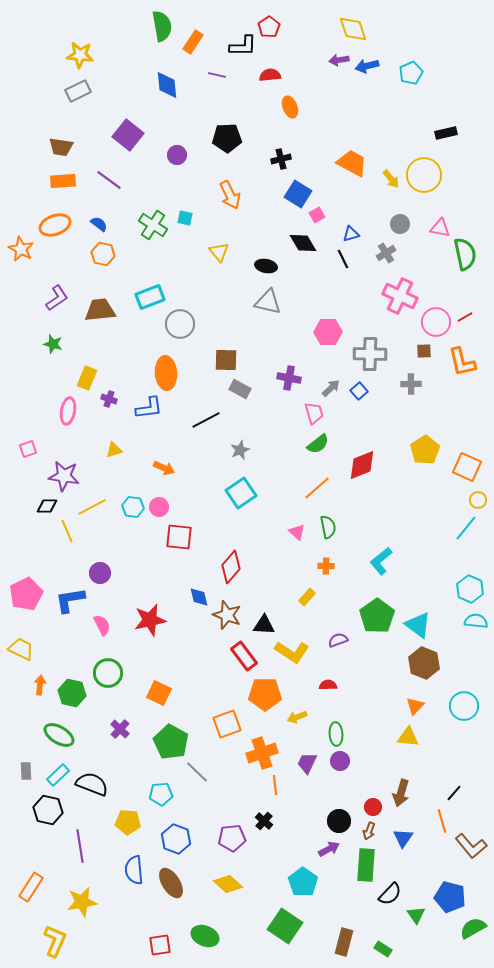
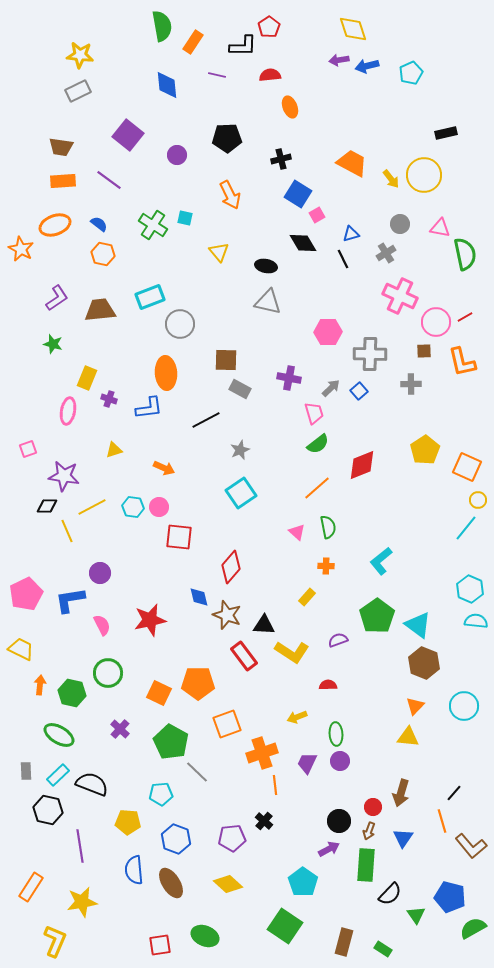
orange pentagon at (265, 694): moved 67 px left, 11 px up
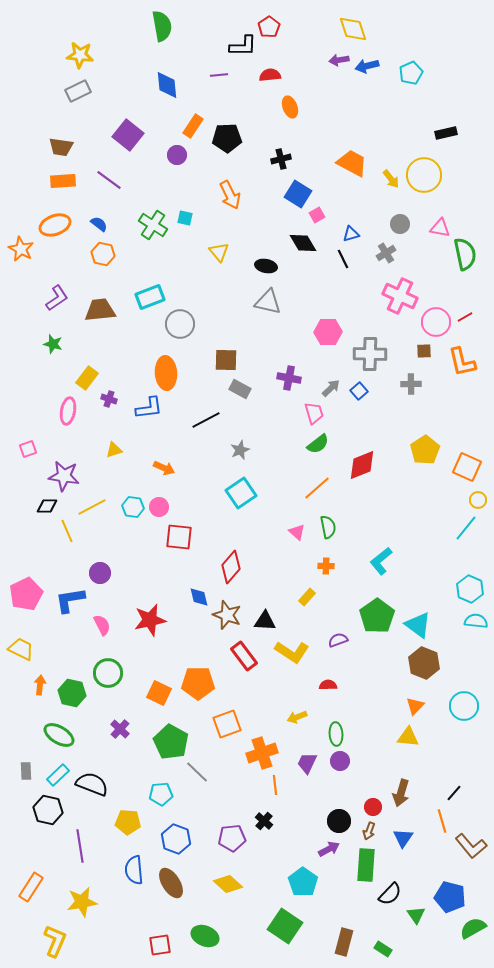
orange rectangle at (193, 42): moved 84 px down
purple line at (217, 75): moved 2 px right; rotated 18 degrees counterclockwise
yellow rectangle at (87, 378): rotated 15 degrees clockwise
black triangle at (264, 625): moved 1 px right, 4 px up
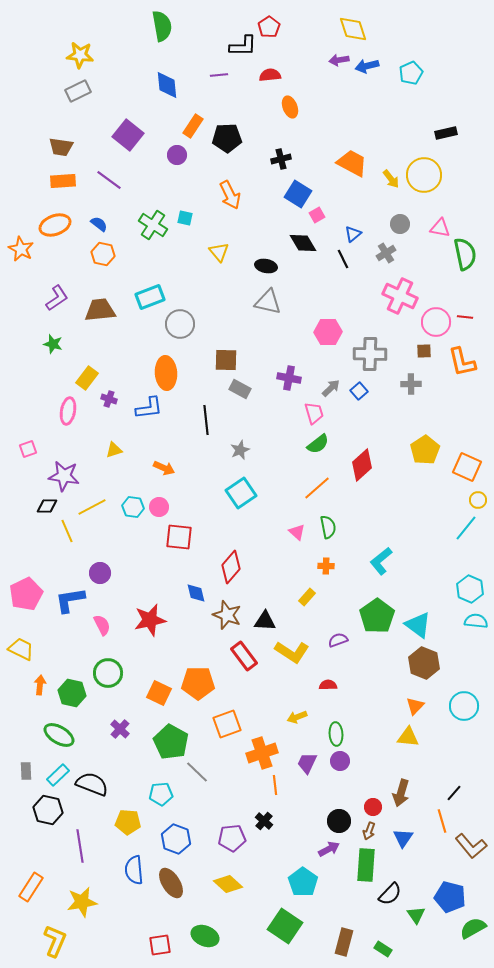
blue triangle at (351, 234): moved 2 px right; rotated 24 degrees counterclockwise
red line at (465, 317): rotated 35 degrees clockwise
black line at (206, 420): rotated 68 degrees counterclockwise
red diamond at (362, 465): rotated 20 degrees counterclockwise
blue diamond at (199, 597): moved 3 px left, 4 px up
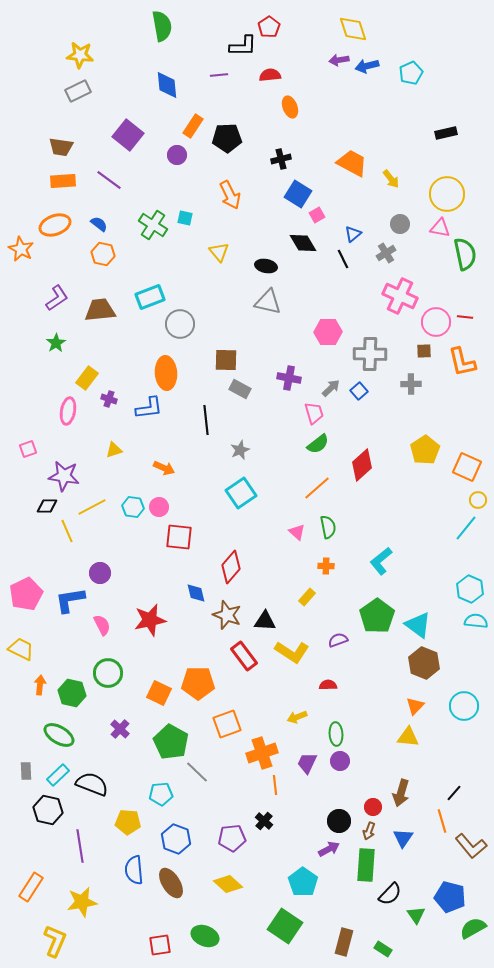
yellow circle at (424, 175): moved 23 px right, 19 px down
green star at (53, 344): moved 3 px right, 1 px up; rotated 24 degrees clockwise
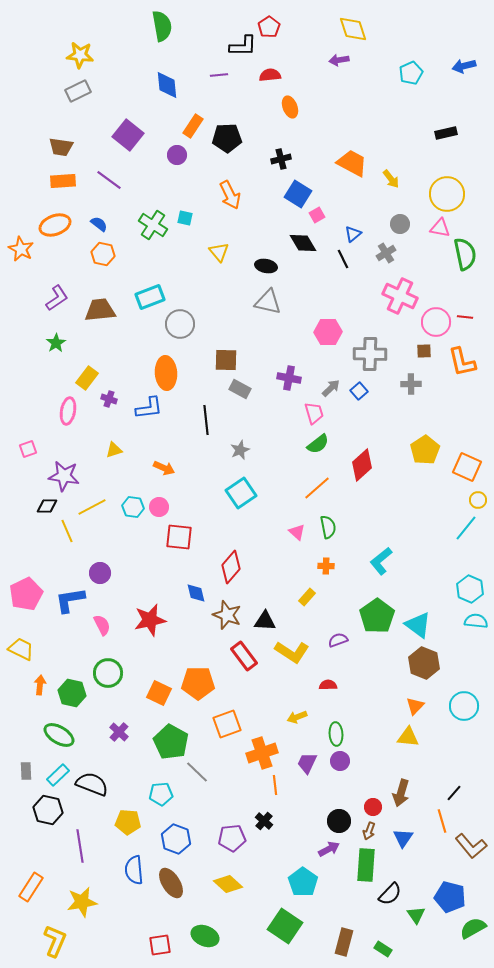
blue arrow at (367, 66): moved 97 px right
purple cross at (120, 729): moved 1 px left, 3 px down
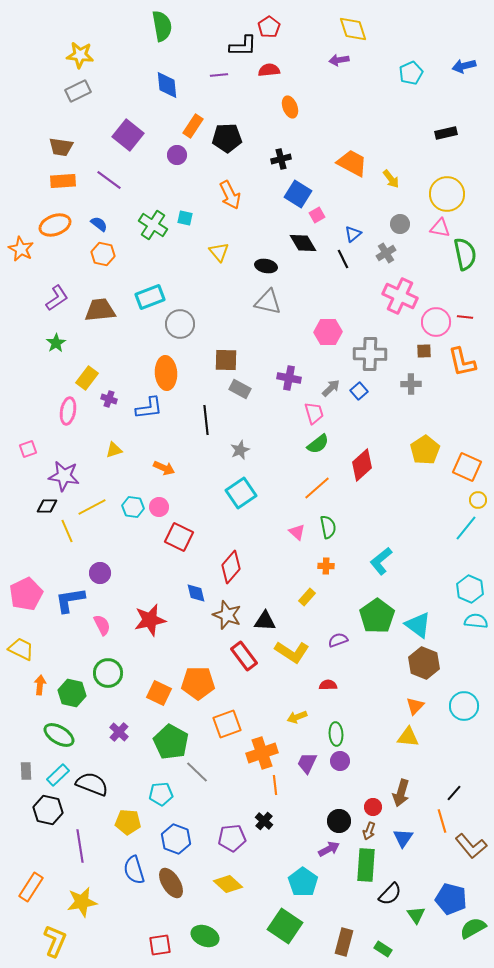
red semicircle at (270, 75): moved 1 px left, 5 px up
red square at (179, 537): rotated 20 degrees clockwise
blue semicircle at (134, 870): rotated 12 degrees counterclockwise
blue pentagon at (450, 897): moved 1 px right, 2 px down
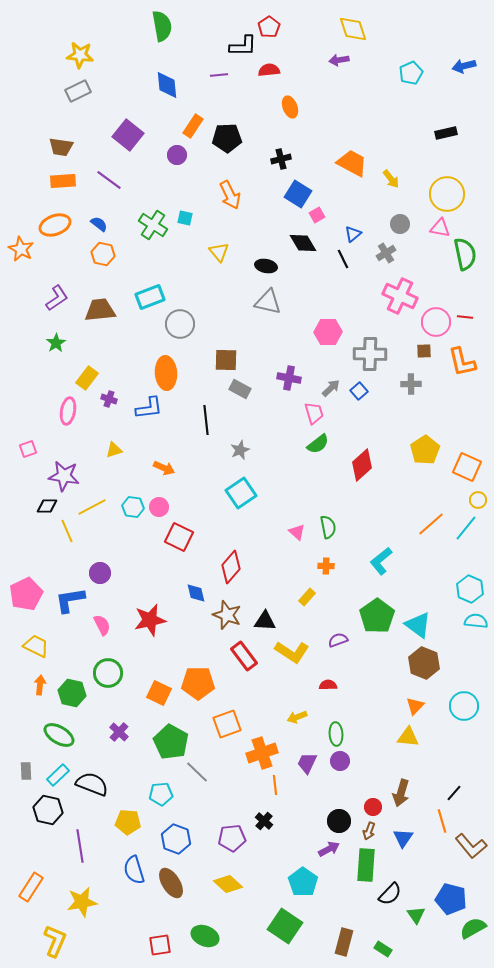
orange line at (317, 488): moved 114 px right, 36 px down
yellow trapezoid at (21, 649): moved 15 px right, 3 px up
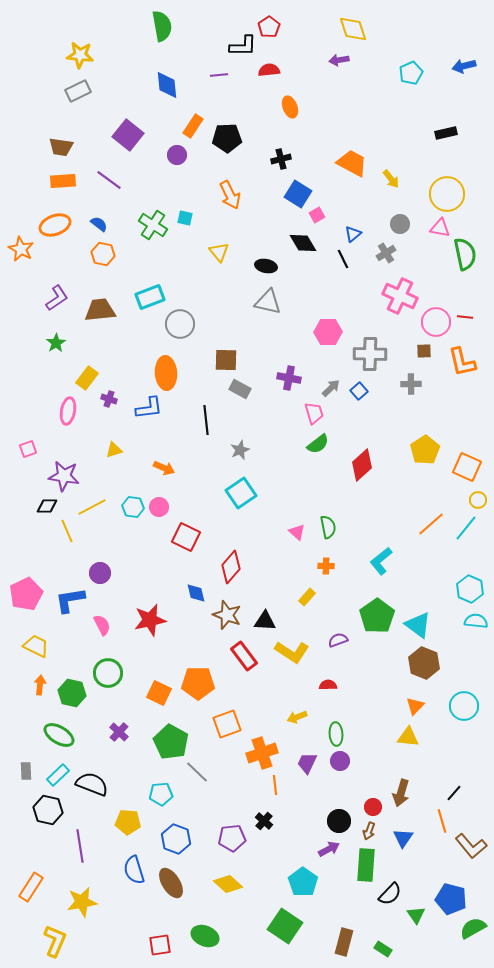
red square at (179, 537): moved 7 px right
